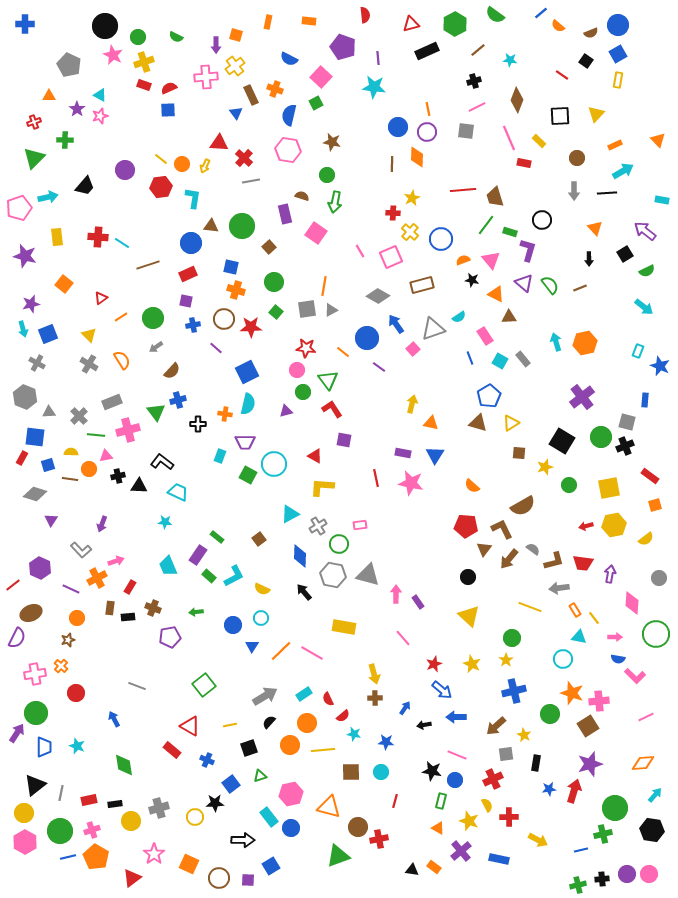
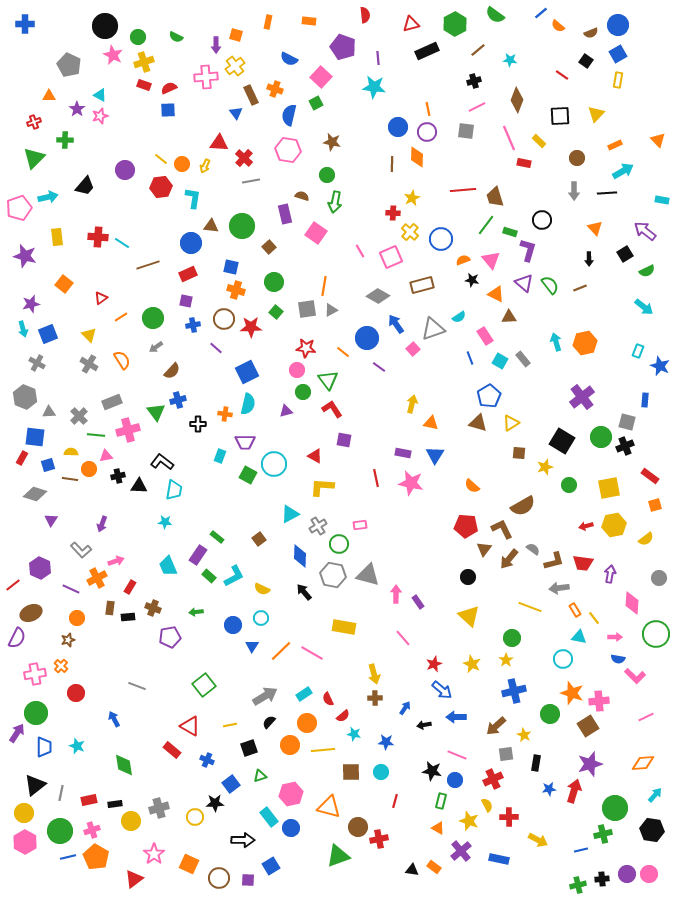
cyan trapezoid at (178, 492): moved 4 px left, 2 px up; rotated 75 degrees clockwise
red triangle at (132, 878): moved 2 px right, 1 px down
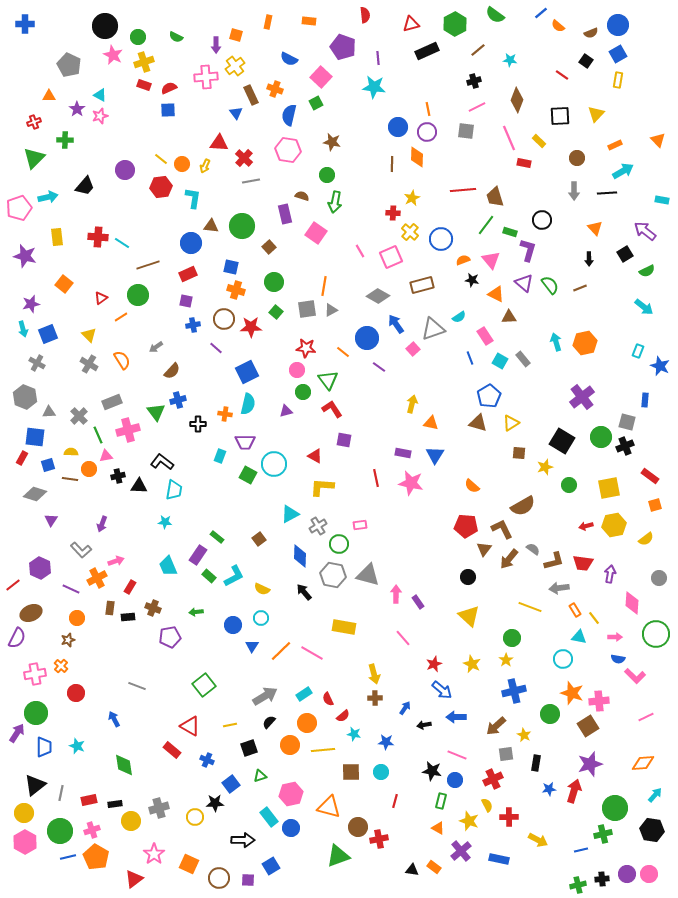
green circle at (153, 318): moved 15 px left, 23 px up
green line at (96, 435): moved 2 px right; rotated 60 degrees clockwise
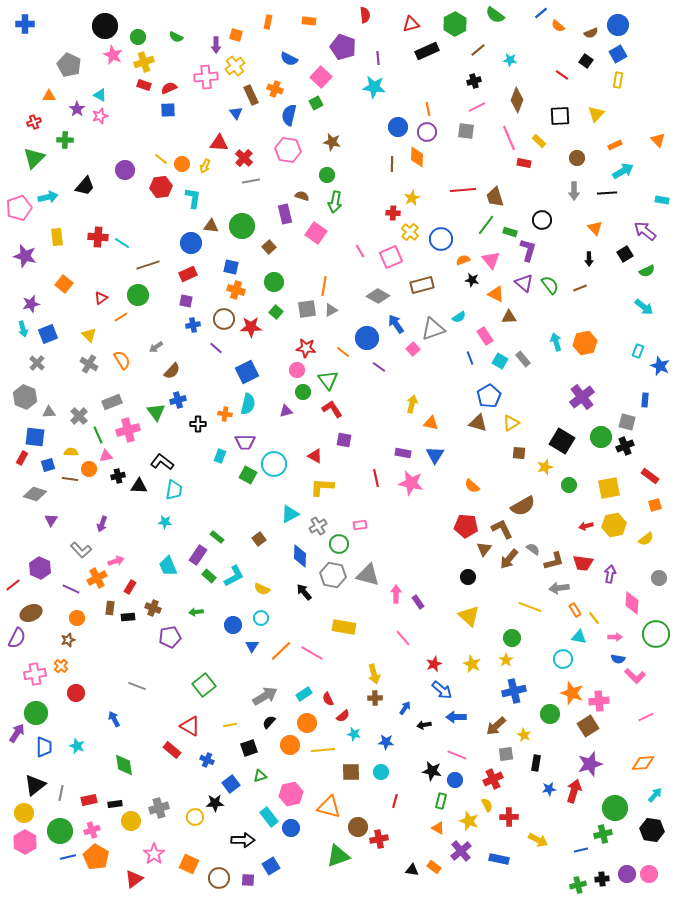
gray cross at (37, 363): rotated 14 degrees clockwise
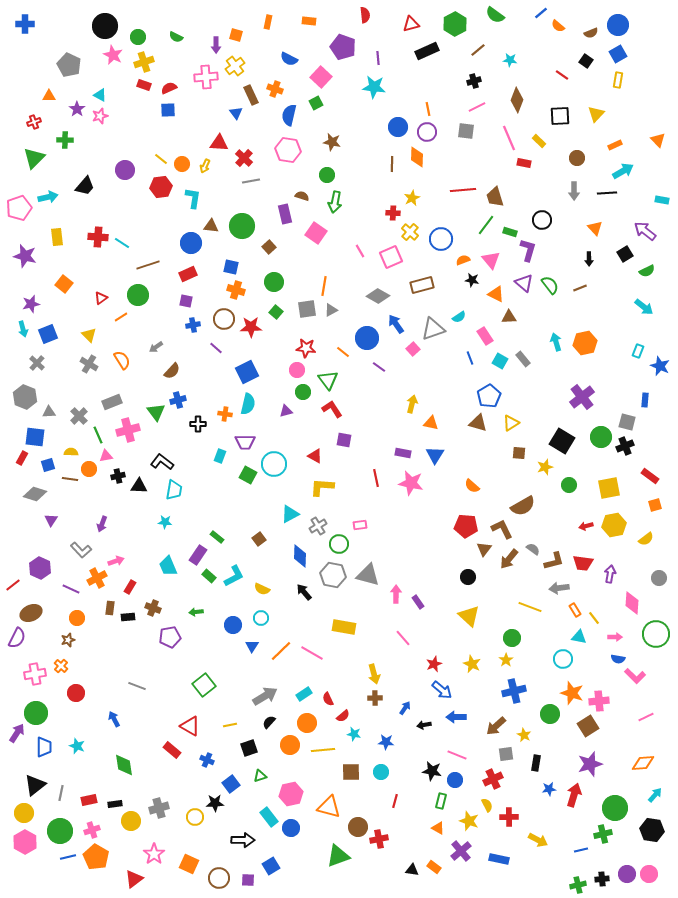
red arrow at (574, 791): moved 4 px down
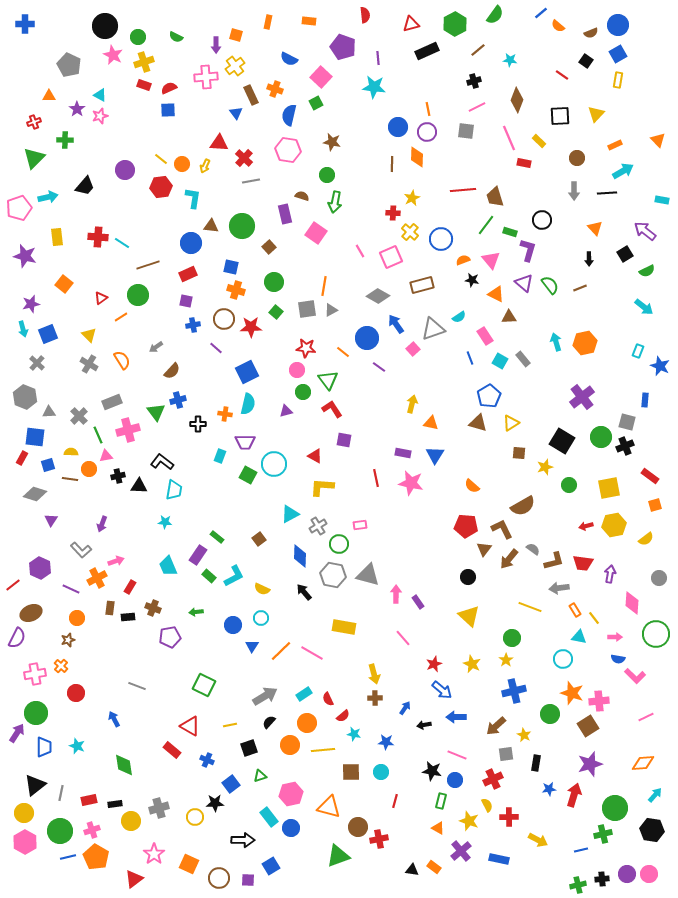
green semicircle at (495, 15): rotated 90 degrees counterclockwise
green square at (204, 685): rotated 25 degrees counterclockwise
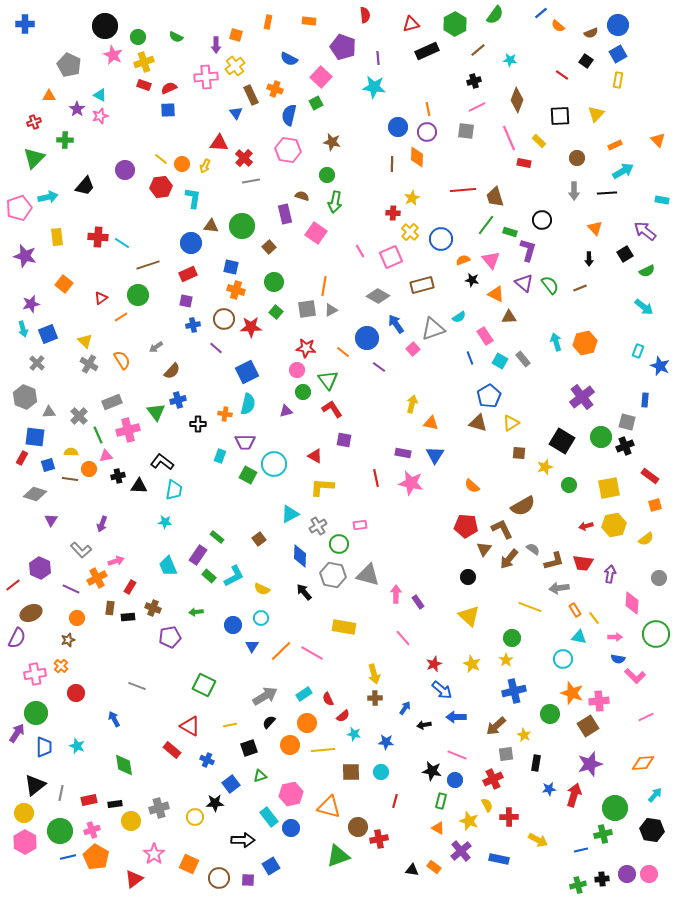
yellow triangle at (89, 335): moved 4 px left, 6 px down
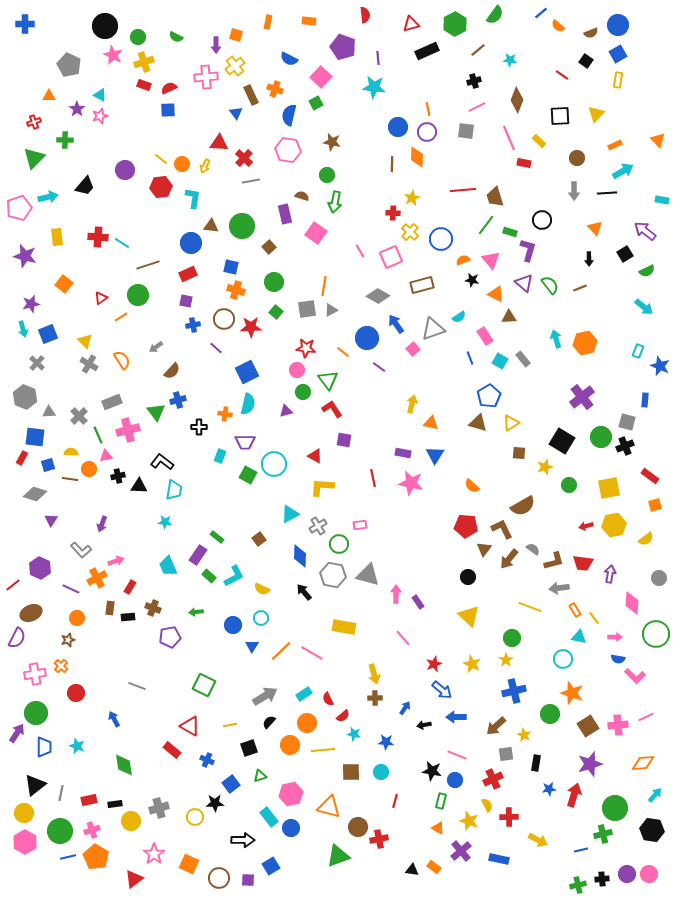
cyan arrow at (556, 342): moved 3 px up
black cross at (198, 424): moved 1 px right, 3 px down
red line at (376, 478): moved 3 px left
pink cross at (599, 701): moved 19 px right, 24 px down
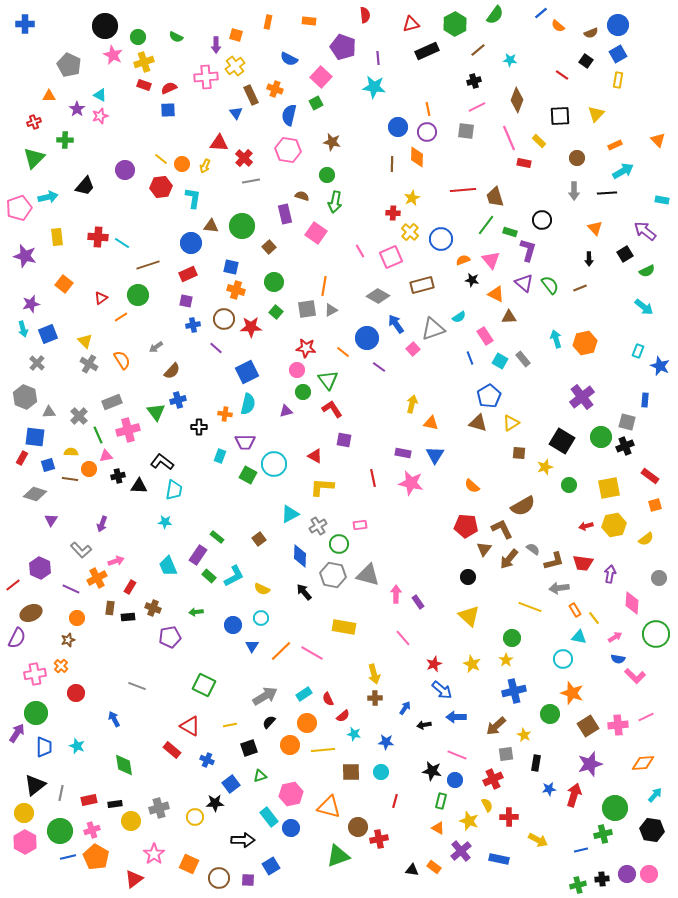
pink arrow at (615, 637): rotated 32 degrees counterclockwise
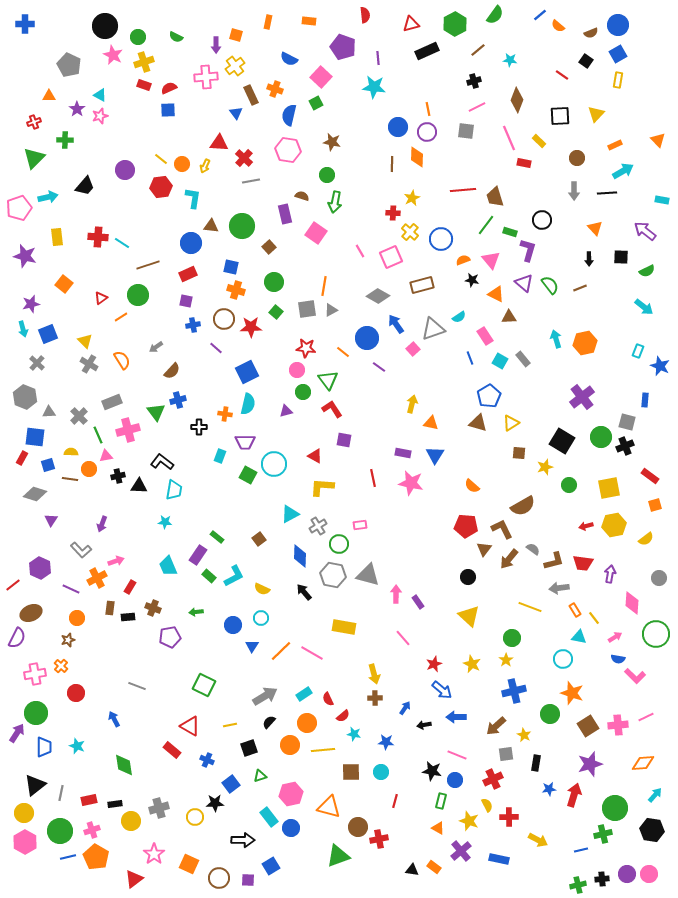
blue line at (541, 13): moved 1 px left, 2 px down
black square at (625, 254): moved 4 px left, 3 px down; rotated 35 degrees clockwise
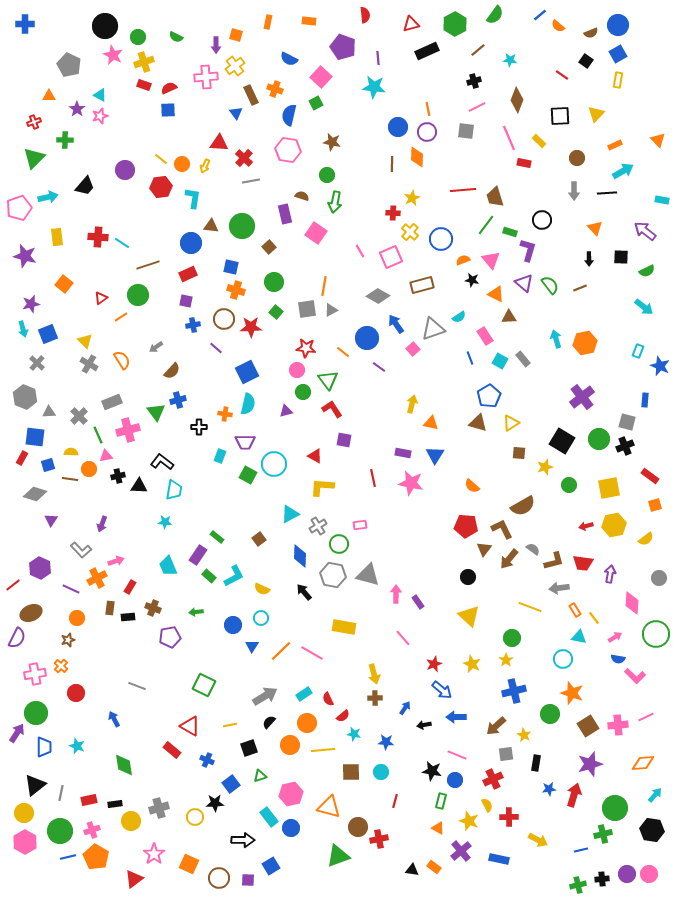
green circle at (601, 437): moved 2 px left, 2 px down
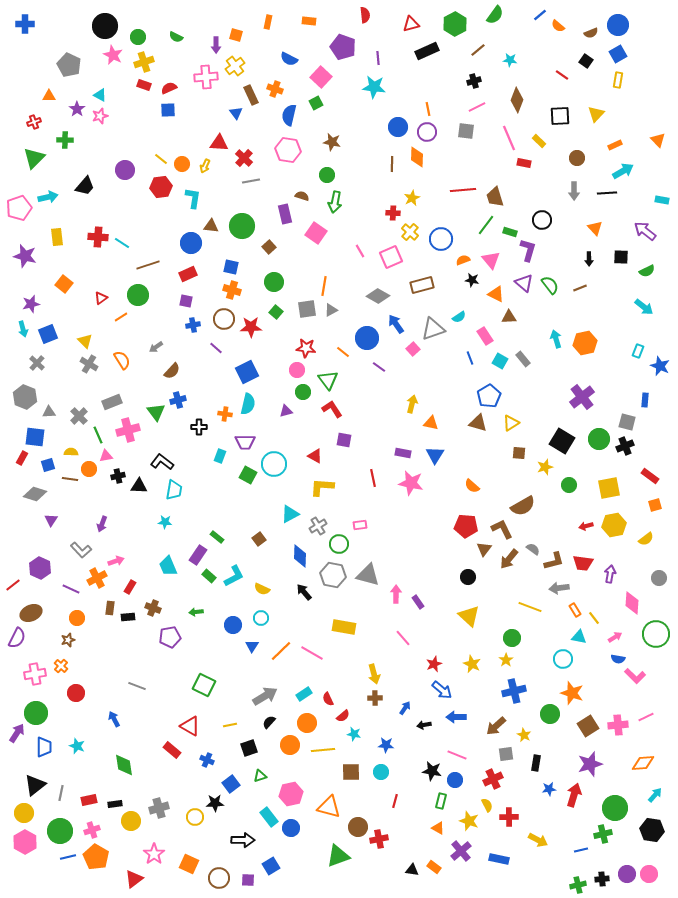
orange cross at (236, 290): moved 4 px left
blue star at (386, 742): moved 3 px down
